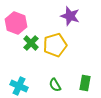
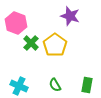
yellow pentagon: rotated 20 degrees counterclockwise
green rectangle: moved 2 px right, 2 px down
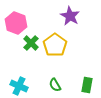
purple star: rotated 12 degrees clockwise
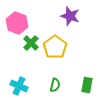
purple star: rotated 12 degrees counterclockwise
pink hexagon: moved 1 px right
yellow pentagon: moved 2 px down
green semicircle: rotated 136 degrees counterclockwise
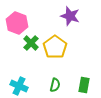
green rectangle: moved 3 px left
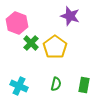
green semicircle: moved 1 px right, 1 px up
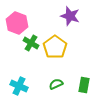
green cross: rotated 14 degrees counterclockwise
green semicircle: rotated 128 degrees counterclockwise
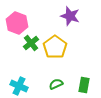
green cross: rotated 21 degrees clockwise
